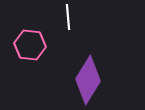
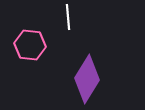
purple diamond: moved 1 px left, 1 px up
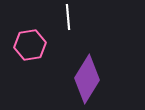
pink hexagon: rotated 16 degrees counterclockwise
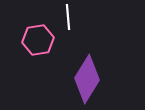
pink hexagon: moved 8 px right, 5 px up
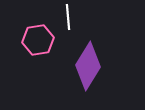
purple diamond: moved 1 px right, 13 px up
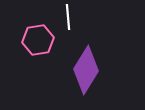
purple diamond: moved 2 px left, 4 px down
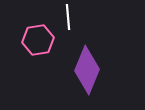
purple diamond: moved 1 px right; rotated 9 degrees counterclockwise
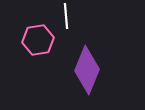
white line: moved 2 px left, 1 px up
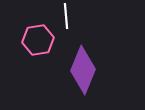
purple diamond: moved 4 px left
